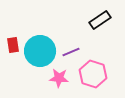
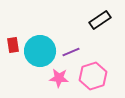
pink hexagon: moved 2 px down; rotated 24 degrees clockwise
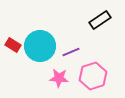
red rectangle: rotated 49 degrees counterclockwise
cyan circle: moved 5 px up
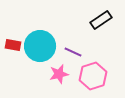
black rectangle: moved 1 px right
red rectangle: rotated 21 degrees counterclockwise
purple line: moved 2 px right; rotated 48 degrees clockwise
pink star: moved 4 px up; rotated 18 degrees counterclockwise
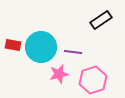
cyan circle: moved 1 px right, 1 px down
purple line: rotated 18 degrees counterclockwise
pink hexagon: moved 4 px down
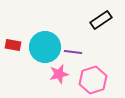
cyan circle: moved 4 px right
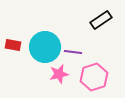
pink hexagon: moved 1 px right, 3 px up
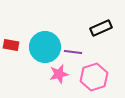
black rectangle: moved 8 px down; rotated 10 degrees clockwise
red rectangle: moved 2 px left
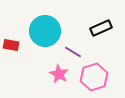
cyan circle: moved 16 px up
purple line: rotated 24 degrees clockwise
pink star: rotated 30 degrees counterclockwise
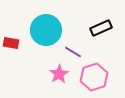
cyan circle: moved 1 px right, 1 px up
red rectangle: moved 2 px up
pink star: rotated 12 degrees clockwise
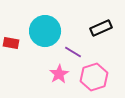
cyan circle: moved 1 px left, 1 px down
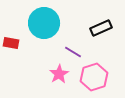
cyan circle: moved 1 px left, 8 px up
